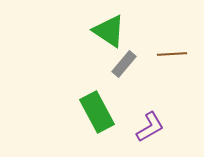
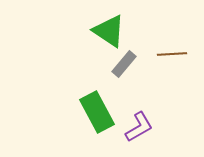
purple L-shape: moved 11 px left
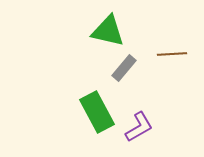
green triangle: moved 1 px left; rotated 21 degrees counterclockwise
gray rectangle: moved 4 px down
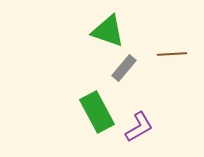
green triangle: rotated 6 degrees clockwise
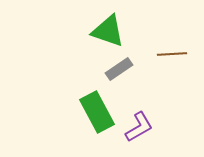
gray rectangle: moved 5 px left, 1 px down; rotated 16 degrees clockwise
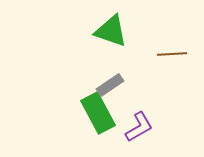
green triangle: moved 3 px right
gray rectangle: moved 9 px left, 16 px down
green rectangle: moved 1 px right, 1 px down
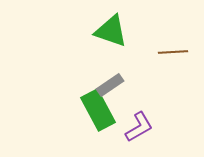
brown line: moved 1 px right, 2 px up
green rectangle: moved 3 px up
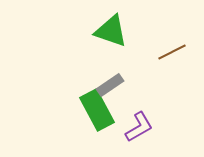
brown line: moved 1 px left; rotated 24 degrees counterclockwise
green rectangle: moved 1 px left
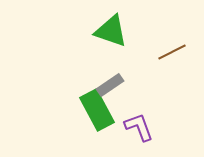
purple L-shape: rotated 80 degrees counterclockwise
